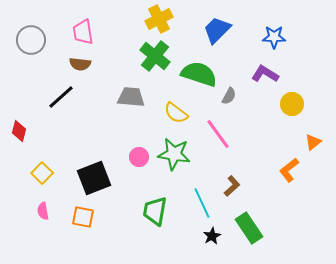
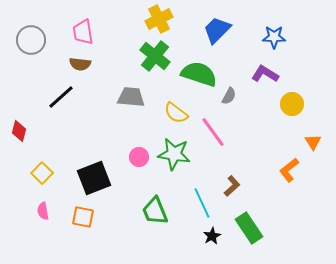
pink line: moved 5 px left, 2 px up
orange triangle: rotated 24 degrees counterclockwise
green trapezoid: rotated 32 degrees counterclockwise
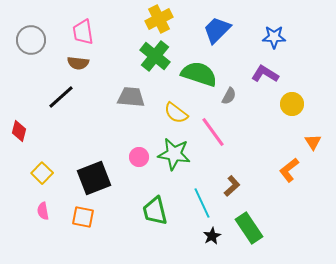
brown semicircle: moved 2 px left, 1 px up
green trapezoid: rotated 8 degrees clockwise
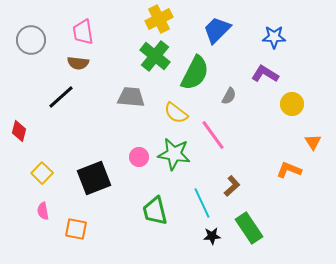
green semicircle: moved 4 px left, 1 px up; rotated 99 degrees clockwise
pink line: moved 3 px down
orange L-shape: rotated 60 degrees clockwise
orange square: moved 7 px left, 12 px down
black star: rotated 24 degrees clockwise
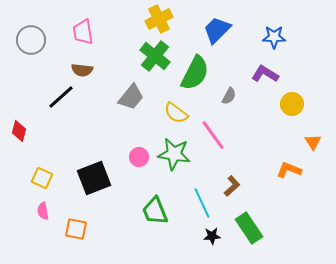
brown semicircle: moved 4 px right, 7 px down
gray trapezoid: rotated 124 degrees clockwise
yellow square: moved 5 px down; rotated 20 degrees counterclockwise
green trapezoid: rotated 8 degrees counterclockwise
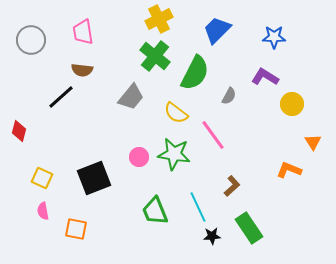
purple L-shape: moved 3 px down
cyan line: moved 4 px left, 4 px down
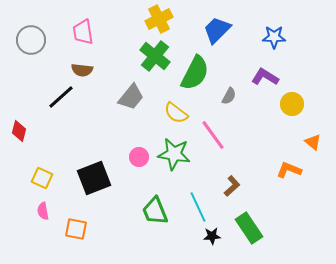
orange triangle: rotated 18 degrees counterclockwise
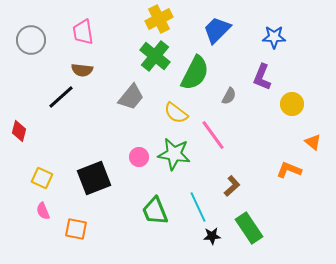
purple L-shape: moved 3 px left; rotated 100 degrees counterclockwise
pink semicircle: rotated 12 degrees counterclockwise
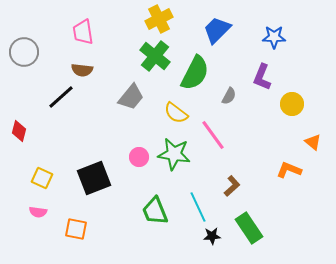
gray circle: moved 7 px left, 12 px down
pink semicircle: moved 5 px left, 1 px down; rotated 60 degrees counterclockwise
